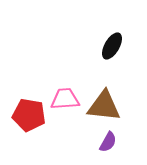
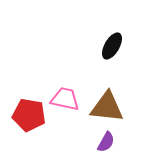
pink trapezoid: rotated 16 degrees clockwise
brown triangle: moved 3 px right, 1 px down
purple semicircle: moved 2 px left
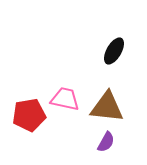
black ellipse: moved 2 px right, 5 px down
red pentagon: rotated 20 degrees counterclockwise
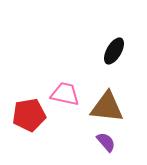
pink trapezoid: moved 5 px up
purple semicircle: rotated 70 degrees counterclockwise
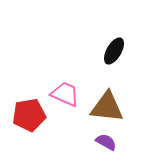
pink trapezoid: rotated 12 degrees clockwise
purple semicircle: rotated 20 degrees counterclockwise
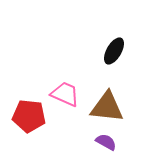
red pentagon: moved 1 px down; rotated 16 degrees clockwise
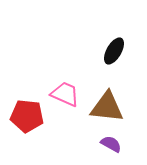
red pentagon: moved 2 px left
purple semicircle: moved 5 px right, 2 px down
